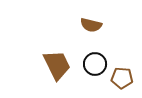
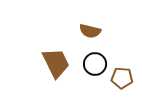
brown semicircle: moved 1 px left, 6 px down
brown trapezoid: moved 1 px left, 2 px up
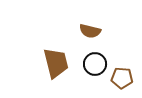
brown trapezoid: rotated 12 degrees clockwise
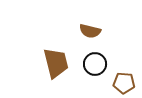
brown pentagon: moved 2 px right, 5 px down
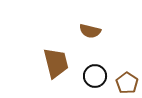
black circle: moved 12 px down
brown pentagon: moved 3 px right; rotated 30 degrees clockwise
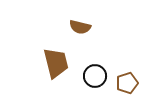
brown semicircle: moved 10 px left, 4 px up
brown pentagon: rotated 20 degrees clockwise
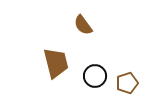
brown semicircle: moved 3 px right, 2 px up; rotated 40 degrees clockwise
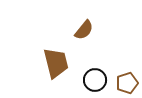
brown semicircle: moved 1 px right, 5 px down; rotated 105 degrees counterclockwise
black circle: moved 4 px down
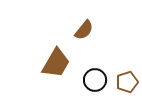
brown trapezoid: rotated 44 degrees clockwise
brown pentagon: moved 1 px up
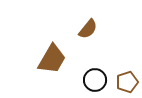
brown semicircle: moved 4 px right, 1 px up
brown trapezoid: moved 4 px left, 4 px up
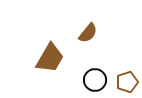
brown semicircle: moved 4 px down
brown trapezoid: moved 2 px left, 1 px up
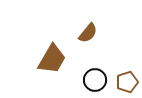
brown trapezoid: moved 2 px right, 1 px down
